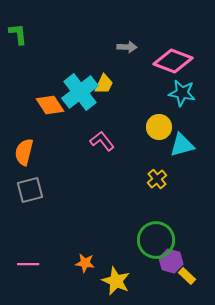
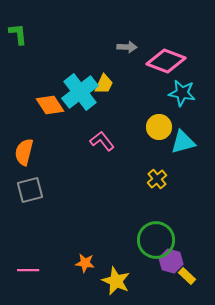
pink diamond: moved 7 px left
cyan triangle: moved 1 px right, 3 px up
pink line: moved 6 px down
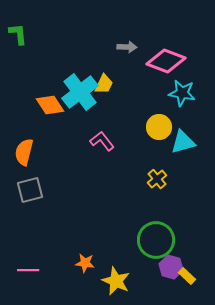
purple hexagon: moved 6 px down
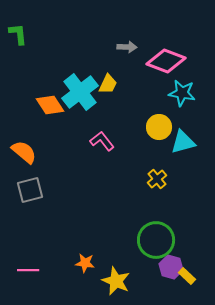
yellow trapezoid: moved 4 px right
orange semicircle: rotated 116 degrees clockwise
